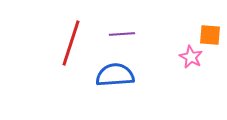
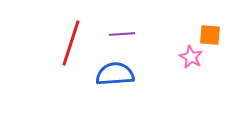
blue semicircle: moved 1 px up
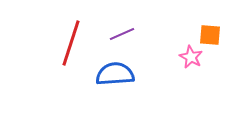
purple line: rotated 20 degrees counterclockwise
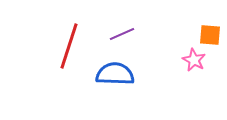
red line: moved 2 px left, 3 px down
pink star: moved 3 px right, 3 px down
blue semicircle: rotated 6 degrees clockwise
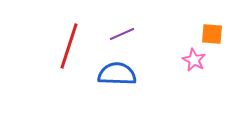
orange square: moved 2 px right, 1 px up
blue semicircle: moved 2 px right
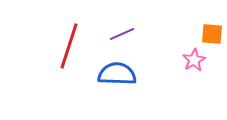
pink star: rotated 15 degrees clockwise
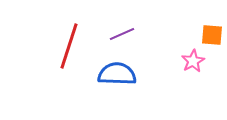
orange square: moved 1 px down
pink star: moved 1 px left, 1 px down
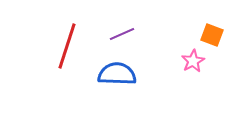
orange square: rotated 15 degrees clockwise
red line: moved 2 px left
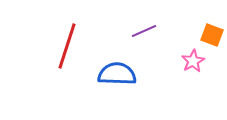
purple line: moved 22 px right, 3 px up
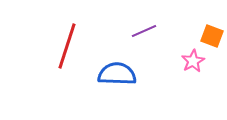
orange square: moved 1 px down
